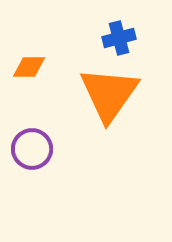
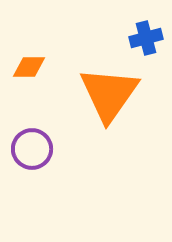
blue cross: moved 27 px right
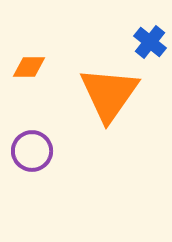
blue cross: moved 4 px right, 4 px down; rotated 36 degrees counterclockwise
purple circle: moved 2 px down
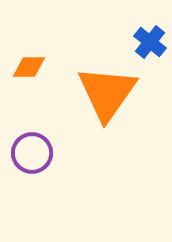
orange triangle: moved 2 px left, 1 px up
purple circle: moved 2 px down
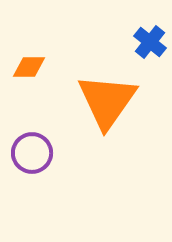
orange triangle: moved 8 px down
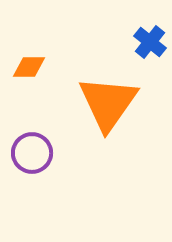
orange triangle: moved 1 px right, 2 px down
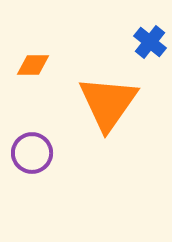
orange diamond: moved 4 px right, 2 px up
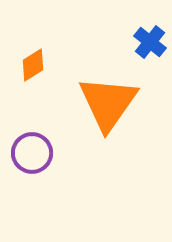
orange diamond: rotated 32 degrees counterclockwise
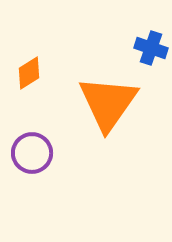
blue cross: moved 1 px right, 6 px down; rotated 20 degrees counterclockwise
orange diamond: moved 4 px left, 8 px down
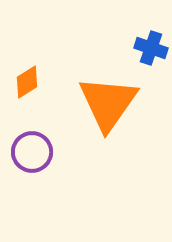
orange diamond: moved 2 px left, 9 px down
purple circle: moved 1 px up
